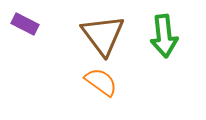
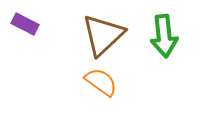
brown triangle: rotated 24 degrees clockwise
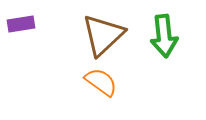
purple rectangle: moved 4 px left; rotated 36 degrees counterclockwise
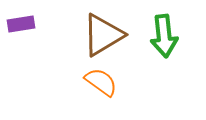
brown triangle: rotated 12 degrees clockwise
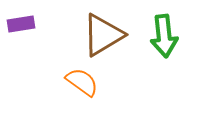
orange semicircle: moved 19 px left
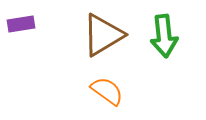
orange semicircle: moved 25 px right, 9 px down
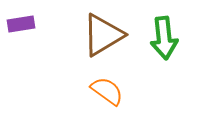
green arrow: moved 2 px down
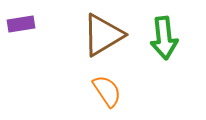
orange semicircle: rotated 20 degrees clockwise
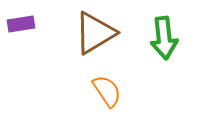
brown triangle: moved 8 px left, 2 px up
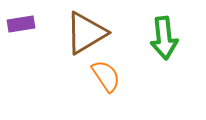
brown triangle: moved 9 px left
orange semicircle: moved 1 px left, 15 px up
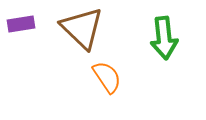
brown triangle: moved 4 px left, 5 px up; rotated 45 degrees counterclockwise
orange semicircle: moved 1 px right, 1 px down
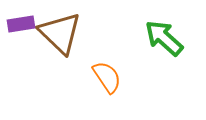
brown triangle: moved 22 px left, 5 px down
green arrow: rotated 138 degrees clockwise
